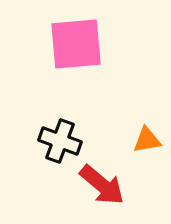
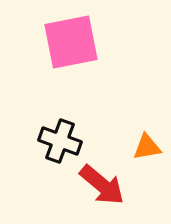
pink square: moved 5 px left, 2 px up; rotated 6 degrees counterclockwise
orange triangle: moved 7 px down
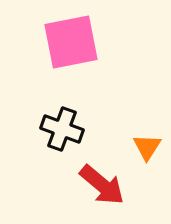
black cross: moved 2 px right, 12 px up
orange triangle: rotated 48 degrees counterclockwise
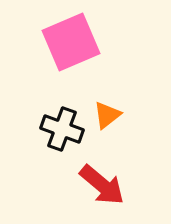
pink square: rotated 12 degrees counterclockwise
orange triangle: moved 40 px left, 32 px up; rotated 20 degrees clockwise
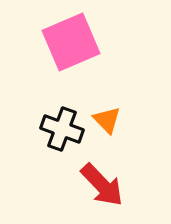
orange triangle: moved 5 px down; rotated 36 degrees counterclockwise
red arrow: rotated 6 degrees clockwise
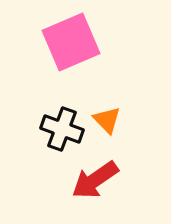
red arrow: moved 7 px left, 5 px up; rotated 99 degrees clockwise
